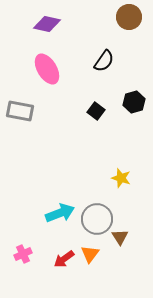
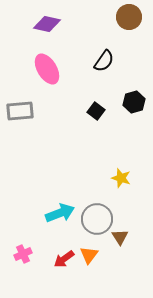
gray rectangle: rotated 16 degrees counterclockwise
orange triangle: moved 1 px left, 1 px down
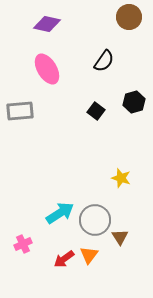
cyan arrow: rotated 12 degrees counterclockwise
gray circle: moved 2 px left, 1 px down
pink cross: moved 10 px up
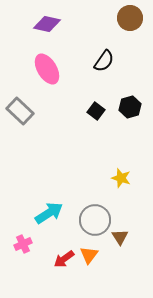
brown circle: moved 1 px right, 1 px down
black hexagon: moved 4 px left, 5 px down
gray rectangle: rotated 48 degrees clockwise
cyan arrow: moved 11 px left
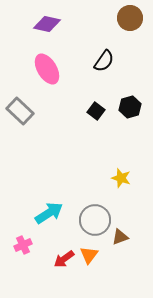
brown triangle: rotated 42 degrees clockwise
pink cross: moved 1 px down
